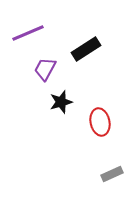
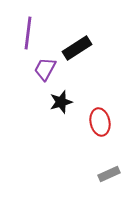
purple line: rotated 60 degrees counterclockwise
black rectangle: moved 9 px left, 1 px up
gray rectangle: moved 3 px left
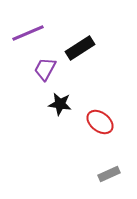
purple line: rotated 60 degrees clockwise
black rectangle: moved 3 px right
black star: moved 1 px left, 2 px down; rotated 25 degrees clockwise
red ellipse: rotated 40 degrees counterclockwise
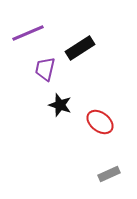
purple trapezoid: rotated 15 degrees counterclockwise
black star: moved 1 px down; rotated 10 degrees clockwise
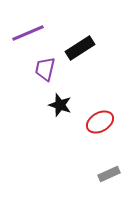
red ellipse: rotated 68 degrees counterclockwise
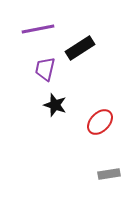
purple line: moved 10 px right, 4 px up; rotated 12 degrees clockwise
black star: moved 5 px left
red ellipse: rotated 16 degrees counterclockwise
gray rectangle: rotated 15 degrees clockwise
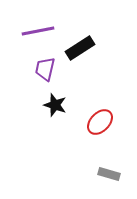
purple line: moved 2 px down
gray rectangle: rotated 25 degrees clockwise
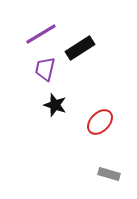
purple line: moved 3 px right, 3 px down; rotated 20 degrees counterclockwise
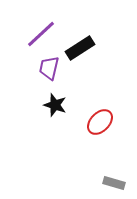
purple line: rotated 12 degrees counterclockwise
purple trapezoid: moved 4 px right, 1 px up
gray rectangle: moved 5 px right, 9 px down
